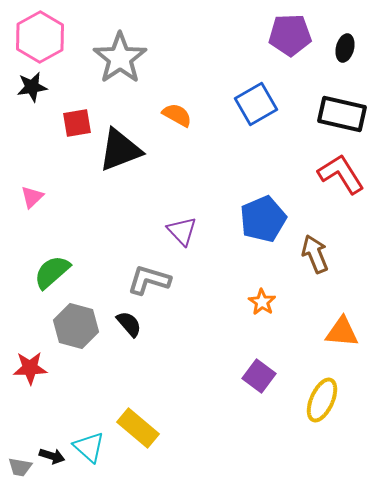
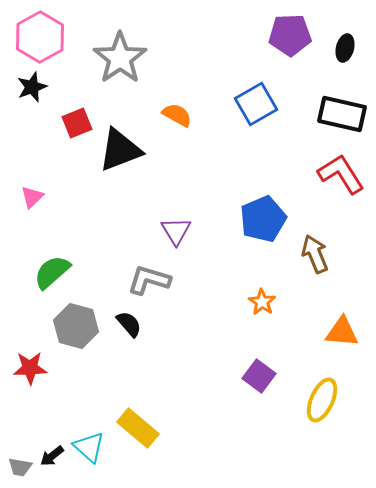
black star: rotated 12 degrees counterclockwise
red square: rotated 12 degrees counterclockwise
purple triangle: moved 6 px left; rotated 12 degrees clockwise
black arrow: rotated 125 degrees clockwise
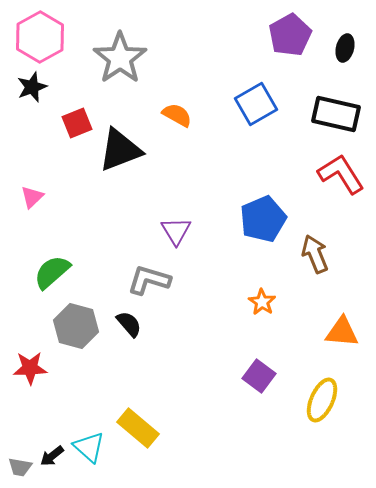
purple pentagon: rotated 27 degrees counterclockwise
black rectangle: moved 6 px left
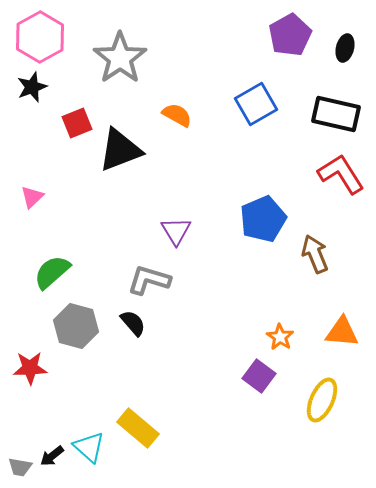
orange star: moved 18 px right, 35 px down
black semicircle: moved 4 px right, 1 px up
